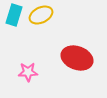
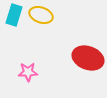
yellow ellipse: rotated 45 degrees clockwise
red ellipse: moved 11 px right
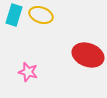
red ellipse: moved 3 px up
pink star: rotated 18 degrees clockwise
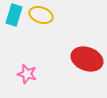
red ellipse: moved 1 px left, 4 px down
pink star: moved 1 px left, 2 px down
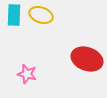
cyan rectangle: rotated 15 degrees counterclockwise
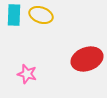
red ellipse: rotated 40 degrees counterclockwise
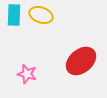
red ellipse: moved 6 px left, 2 px down; rotated 20 degrees counterclockwise
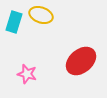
cyan rectangle: moved 7 px down; rotated 15 degrees clockwise
